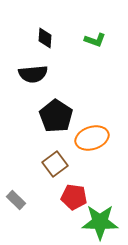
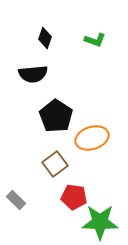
black diamond: rotated 15 degrees clockwise
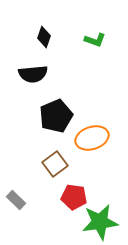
black diamond: moved 1 px left, 1 px up
black pentagon: rotated 16 degrees clockwise
green star: rotated 9 degrees counterclockwise
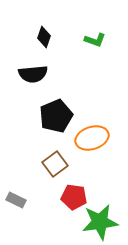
gray rectangle: rotated 18 degrees counterclockwise
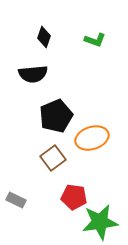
brown square: moved 2 px left, 6 px up
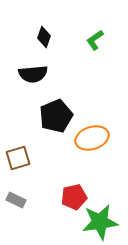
green L-shape: rotated 125 degrees clockwise
brown square: moved 35 px left; rotated 20 degrees clockwise
red pentagon: rotated 20 degrees counterclockwise
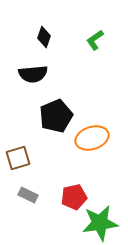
gray rectangle: moved 12 px right, 5 px up
green star: moved 1 px down
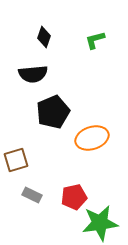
green L-shape: rotated 20 degrees clockwise
black pentagon: moved 3 px left, 4 px up
brown square: moved 2 px left, 2 px down
gray rectangle: moved 4 px right
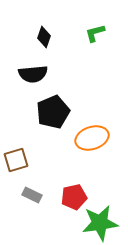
green L-shape: moved 7 px up
